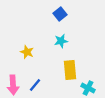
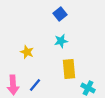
yellow rectangle: moved 1 px left, 1 px up
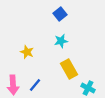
yellow rectangle: rotated 24 degrees counterclockwise
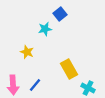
cyan star: moved 16 px left, 12 px up
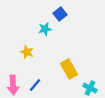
cyan cross: moved 2 px right
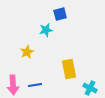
blue square: rotated 24 degrees clockwise
cyan star: moved 1 px right, 1 px down
yellow star: rotated 24 degrees clockwise
yellow rectangle: rotated 18 degrees clockwise
blue line: rotated 40 degrees clockwise
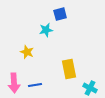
yellow star: rotated 24 degrees counterclockwise
pink arrow: moved 1 px right, 2 px up
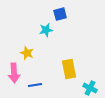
yellow star: moved 1 px down
pink arrow: moved 10 px up
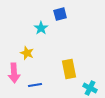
cyan star: moved 5 px left, 2 px up; rotated 24 degrees counterclockwise
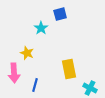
blue line: rotated 64 degrees counterclockwise
